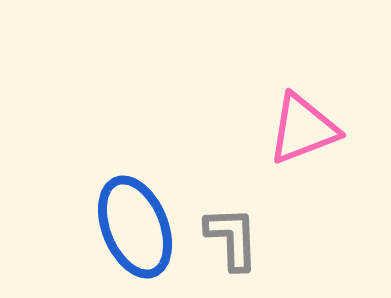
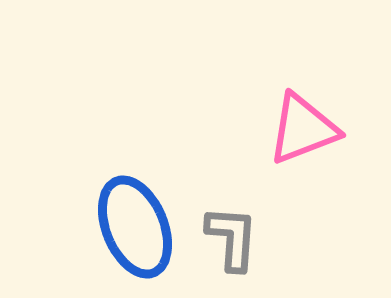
gray L-shape: rotated 6 degrees clockwise
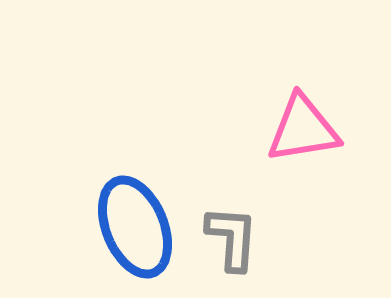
pink triangle: rotated 12 degrees clockwise
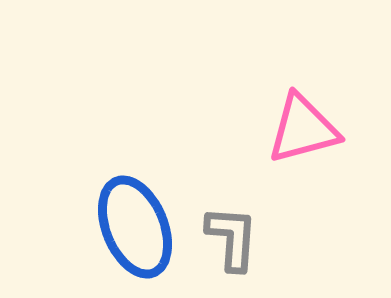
pink triangle: rotated 6 degrees counterclockwise
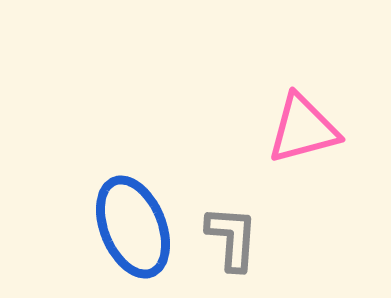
blue ellipse: moved 2 px left
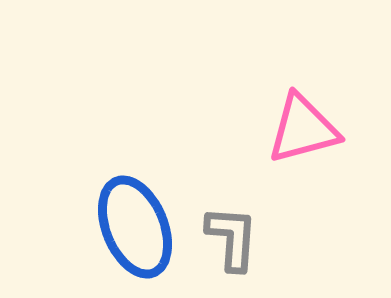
blue ellipse: moved 2 px right
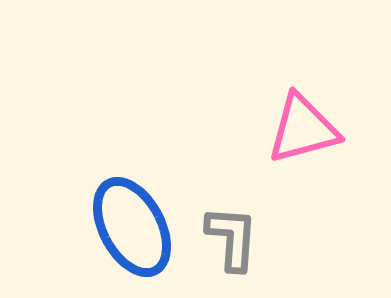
blue ellipse: moved 3 px left; rotated 6 degrees counterclockwise
